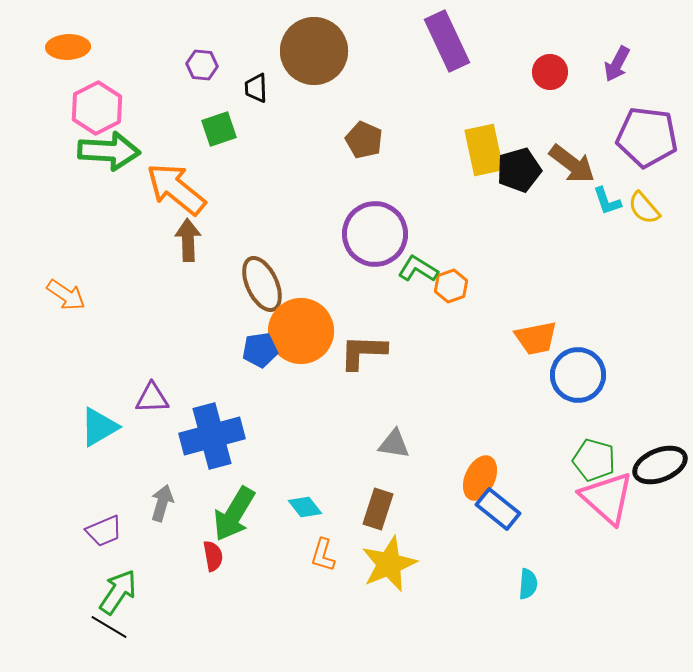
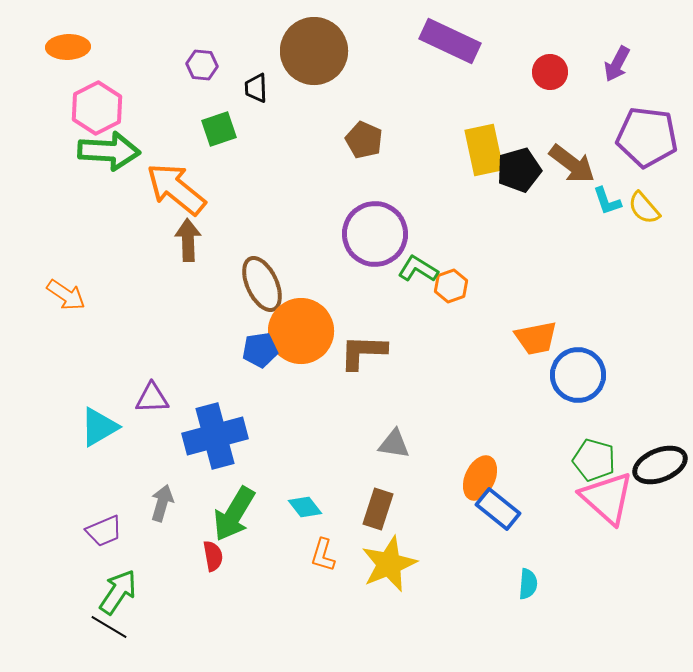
purple rectangle at (447, 41): moved 3 px right; rotated 40 degrees counterclockwise
blue cross at (212, 436): moved 3 px right
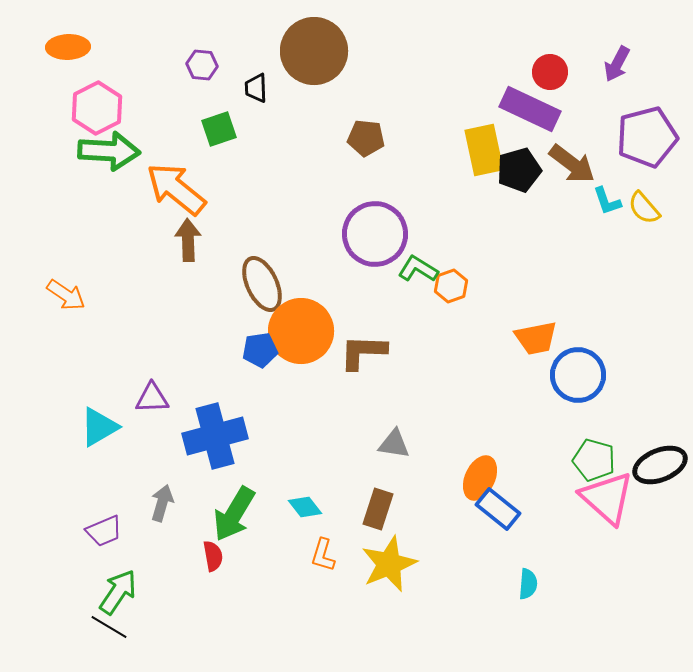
purple rectangle at (450, 41): moved 80 px right, 68 px down
purple pentagon at (647, 137): rotated 22 degrees counterclockwise
brown pentagon at (364, 140): moved 2 px right, 2 px up; rotated 18 degrees counterclockwise
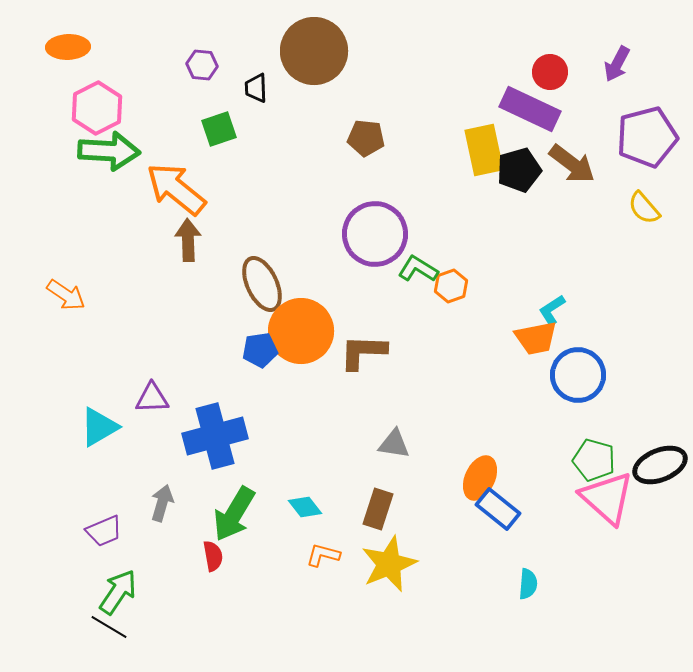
cyan L-shape at (607, 201): moved 55 px left, 109 px down; rotated 76 degrees clockwise
orange L-shape at (323, 555): rotated 88 degrees clockwise
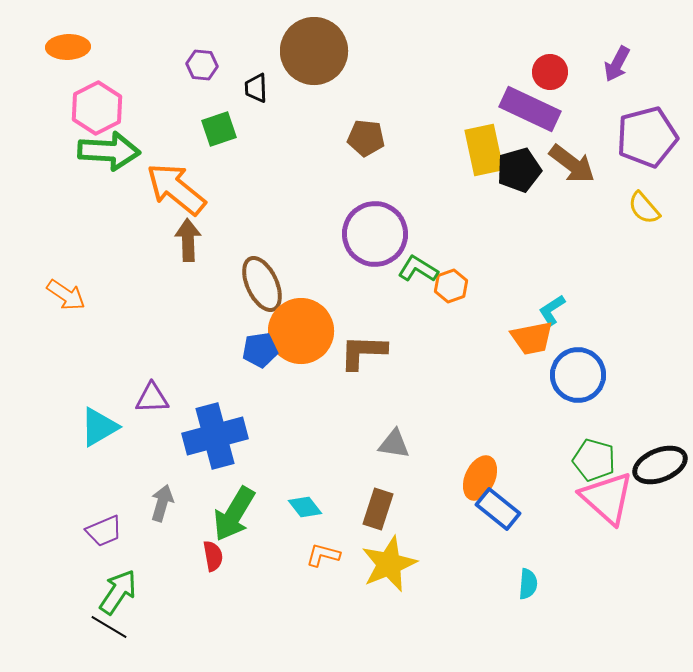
orange trapezoid at (536, 338): moved 4 px left
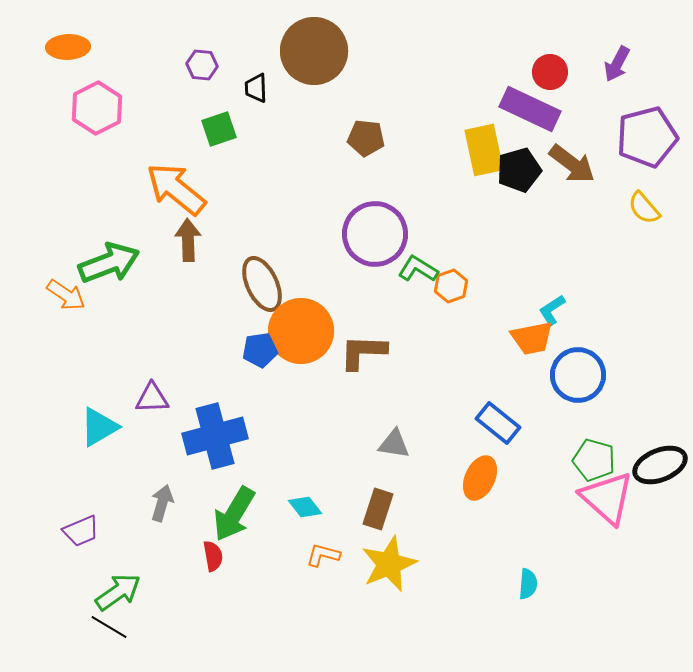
green arrow at (109, 151): moved 112 px down; rotated 24 degrees counterclockwise
blue rectangle at (498, 509): moved 86 px up
purple trapezoid at (104, 531): moved 23 px left
green arrow at (118, 592): rotated 21 degrees clockwise
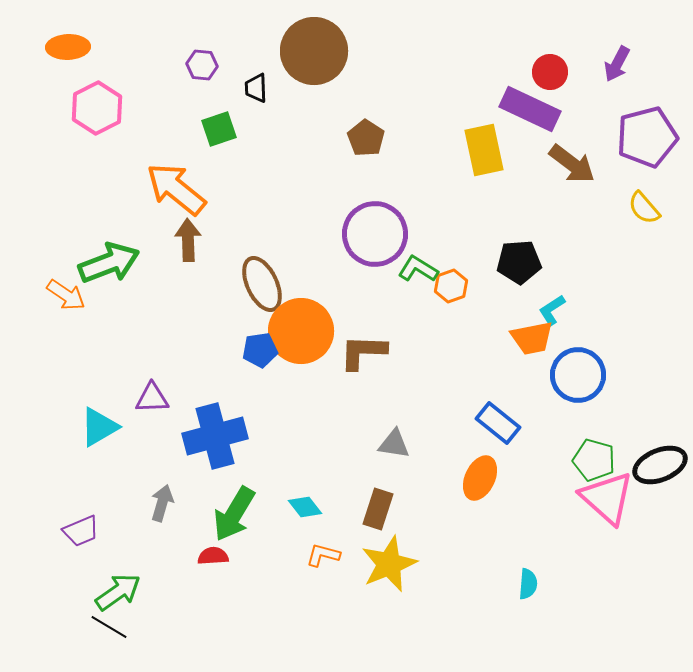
brown pentagon at (366, 138): rotated 27 degrees clockwise
black pentagon at (519, 170): moved 92 px down; rotated 12 degrees clockwise
red semicircle at (213, 556): rotated 84 degrees counterclockwise
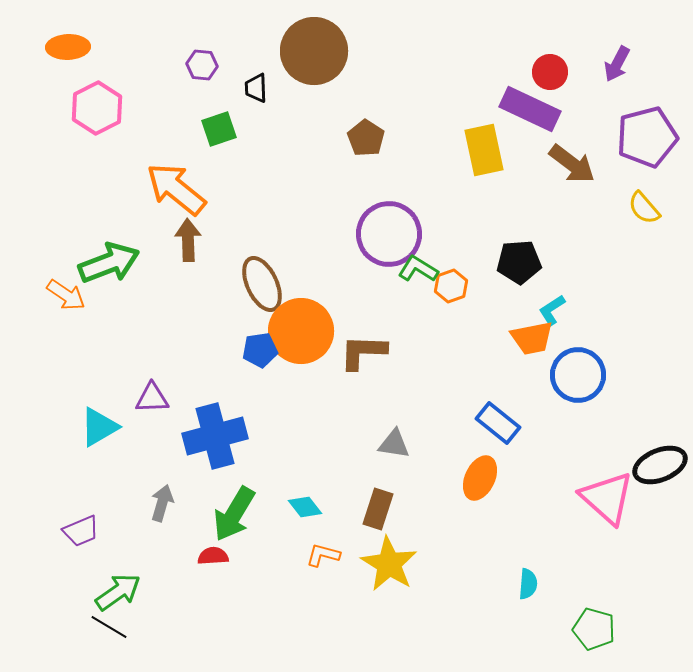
purple circle at (375, 234): moved 14 px right
green pentagon at (594, 460): moved 169 px down
yellow star at (389, 564): rotated 18 degrees counterclockwise
